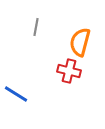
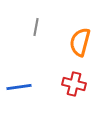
red cross: moved 5 px right, 13 px down
blue line: moved 3 px right, 7 px up; rotated 40 degrees counterclockwise
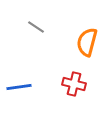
gray line: rotated 66 degrees counterclockwise
orange semicircle: moved 7 px right
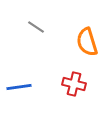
orange semicircle: rotated 32 degrees counterclockwise
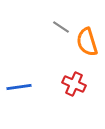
gray line: moved 25 px right
red cross: rotated 10 degrees clockwise
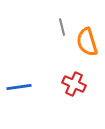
gray line: moved 1 px right; rotated 42 degrees clockwise
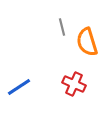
blue line: rotated 25 degrees counterclockwise
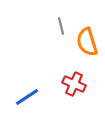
gray line: moved 1 px left, 1 px up
blue line: moved 8 px right, 10 px down
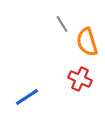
gray line: moved 1 px right, 2 px up; rotated 18 degrees counterclockwise
red cross: moved 6 px right, 5 px up
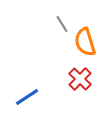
orange semicircle: moved 2 px left
red cross: rotated 20 degrees clockwise
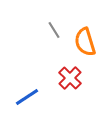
gray line: moved 8 px left, 6 px down
red cross: moved 10 px left, 1 px up
